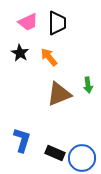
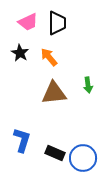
brown triangle: moved 5 px left, 1 px up; rotated 16 degrees clockwise
blue circle: moved 1 px right
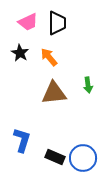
black rectangle: moved 4 px down
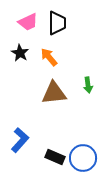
blue L-shape: moved 2 px left; rotated 25 degrees clockwise
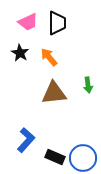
blue L-shape: moved 6 px right
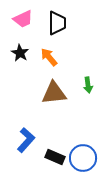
pink trapezoid: moved 5 px left, 3 px up
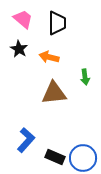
pink trapezoid: rotated 115 degrees counterclockwise
black star: moved 1 px left, 4 px up
orange arrow: rotated 36 degrees counterclockwise
green arrow: moved 3 px left, 8 px up
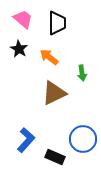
orange arrow: rotated 24 degrees clockwise
green arrow: moved 3 px left, 4 px up
brown triangle: rotated 20 degrees counterclockwise
blue circle: moved 19 px up
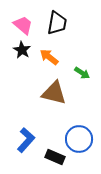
pink trapezoid: moved 6 px down
black trapezoid: rotated 10 degrees clockwise
black star: moved 3 px right, 1 px down
green arrow: rotated 49 degrees counterclockwise
brown triangle: rotated 40 degrees clockwise
blue circle: moved 4 px left
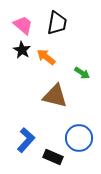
orange arrow: moved 3 px left
brown triangle: moved 1 px right, 3 px down
blue circle: moved 1 px up
black rectangle: moved 2 px left
